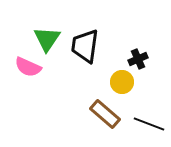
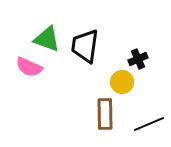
green triangle: rotated 44 degrees counterclockwise
pink semicircle: moved 1 px right
brown rectangle: rotated 48 degrees clockwise
black line: rotated 44 degrees counterclockwise
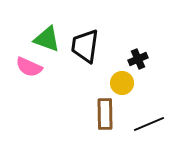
yellow circle: moved 1 px down
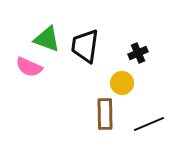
black cross: moved 6 px up
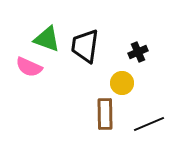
black cross: moved 1 px up
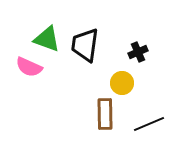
black trapezoid: moved 1 px up
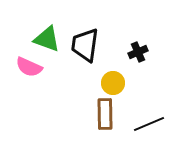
yellow circle: moved 9 px left
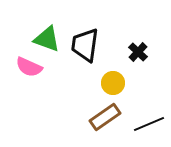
black cross: rotated 24 degrees counterclockwise
brown rectangle: moved 3 px down; rotated 56 degrees clockwise
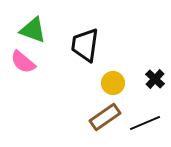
green triangle: moved 14 px left, 9 px up
black cross: moved 17 px right, 27 px down
pink semicircle: moved 6 px left, 5 px up; rotated 16 degrees clockwise
black line: moved 4 px left, 1 px up
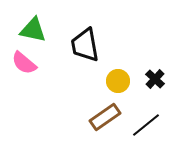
green triangle: rotated 8 degrees counterclockwise
black trapezoid: rotated 18 degrees counterclockwise
pink semicircle: moved 1 px right, 1 px down
yellow circle: moved 5 px right, 2 px up
black line: moved 1 px right, 2 px down; rotated 16 degrees counterclockwise
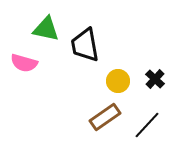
green triangle: moved 13 px right, 1 px up
pink semicircle: rotated 24 degrees counterclockwise
black line: moved 1 px right; rotated 8 degrees counterclockwise
